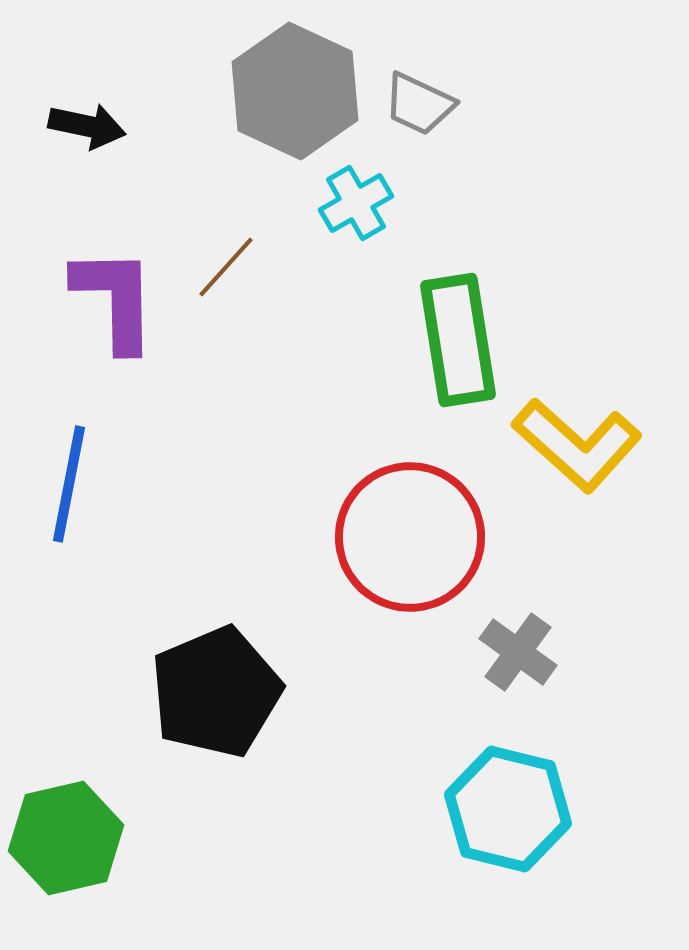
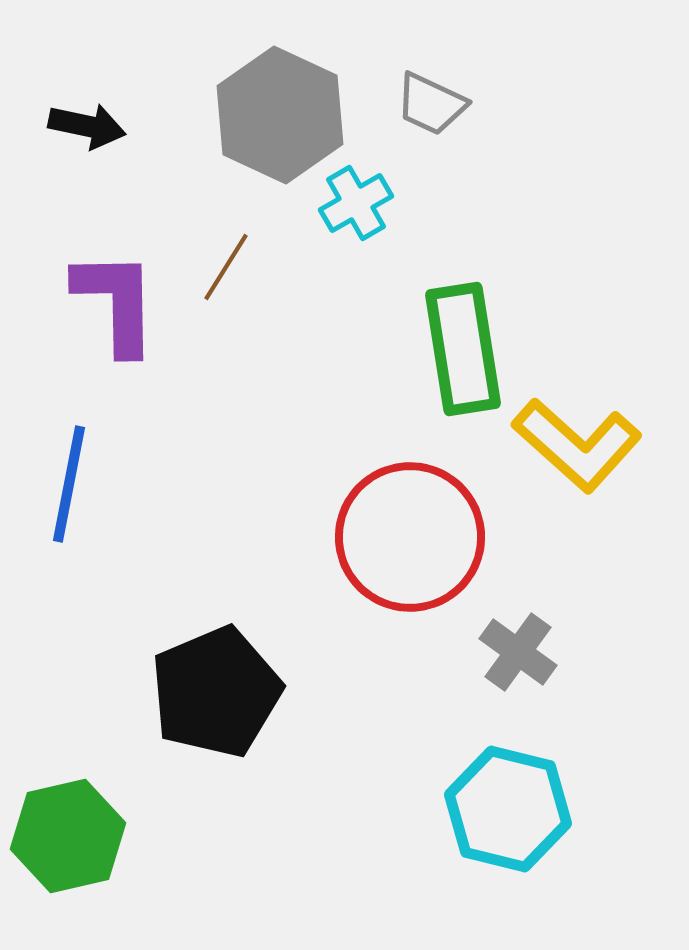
gray hexagon: moved 15 px left, 24 px down
gray trapezoid: moved 12 px right
brown line: rotated 10 degrees counterclockwise
purple L-shape: moved 1 px right, 3 px down
green rectangle: moved 5 px right, 9 px down
green hexagon: moved 2 px right, 2 px up
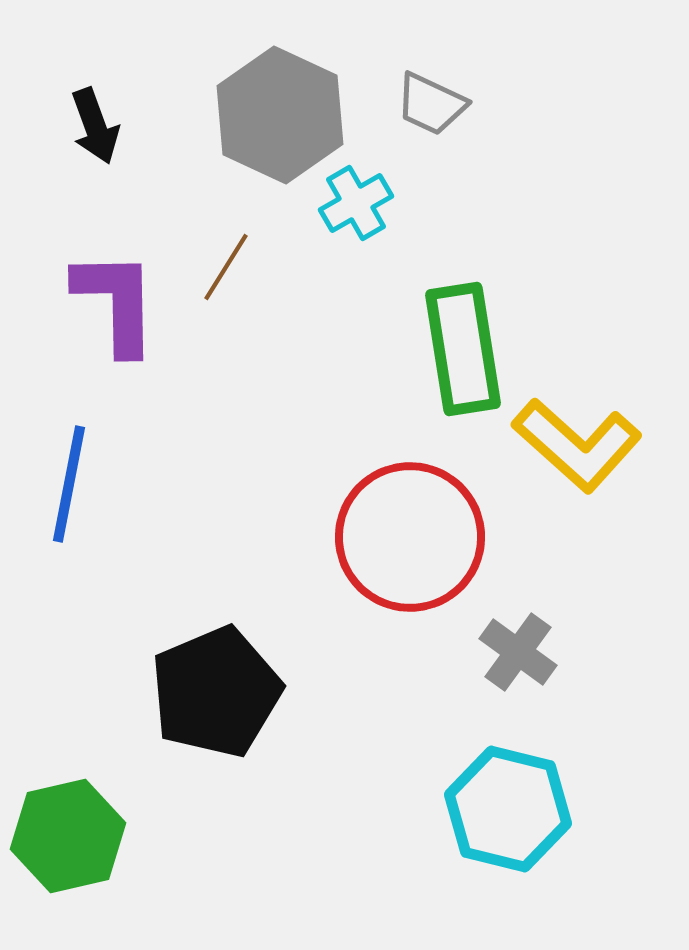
black arrow: moved 8 px right; rotated 58 degrees clockwise
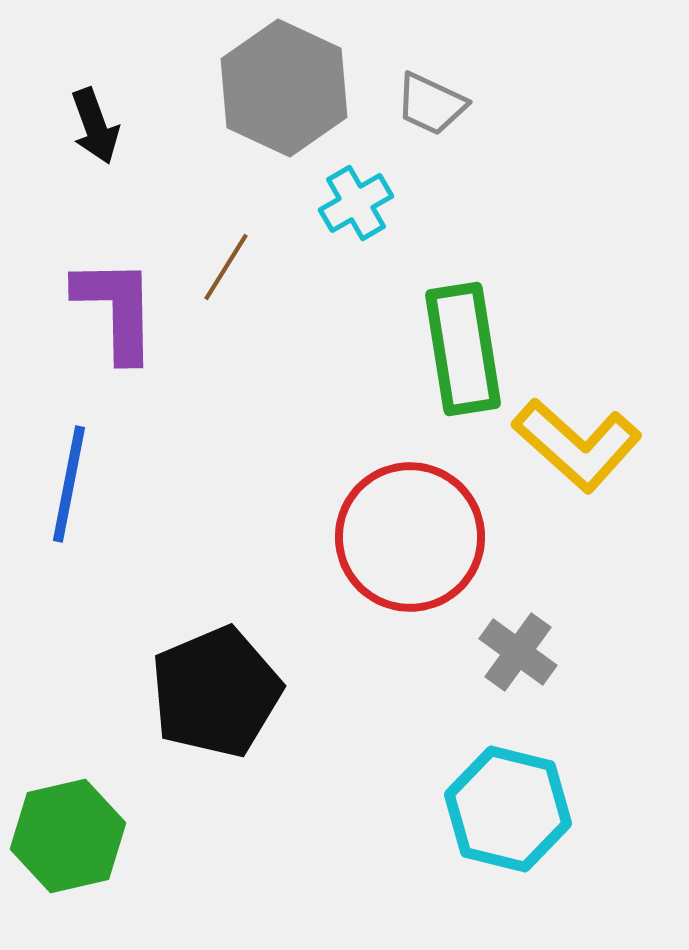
gray hexagon: moved 4 px right, 27 px up
purple L-shape: moved 7 px down
